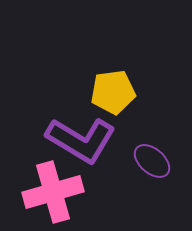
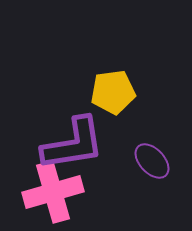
purple L-shape: moved 8 px left, 4 px down; rotated 40 degrees counterclockwise
purple ellipse: rotated 6 degrees clockwise
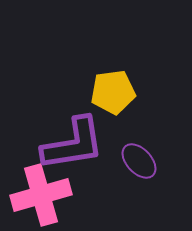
purple ellipse: moved 13 px left
pink cross: moved 12 px left, 3 px down
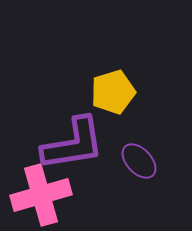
yellow pentagon: rotated 9 degrees counterclockwise
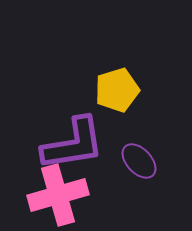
yellow pentagon: moved 4 px right, 2 px up
pink cross: moved 17 px right
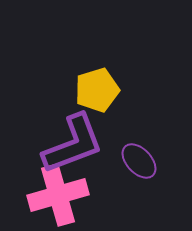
yellow pentagon: moved 20 px left
purple L-shape: rotated 12 degrees counterclockwise
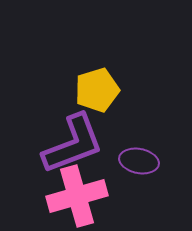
purple ellipse: rotated 36 degrees counterclockwise
pink cross: moved 19 px right, 1 px down
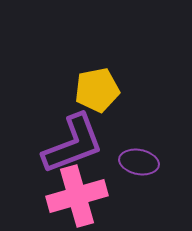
yellow pentagon: rotated 6 degrees clockwise
purple ellipse: moved 1 px down
